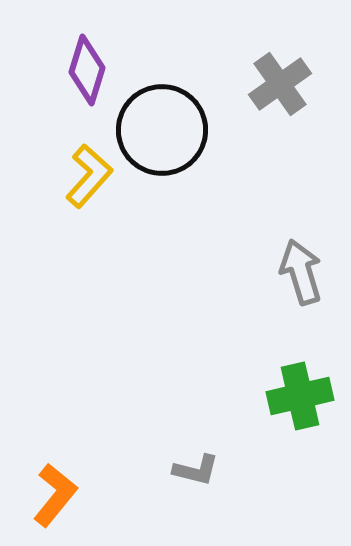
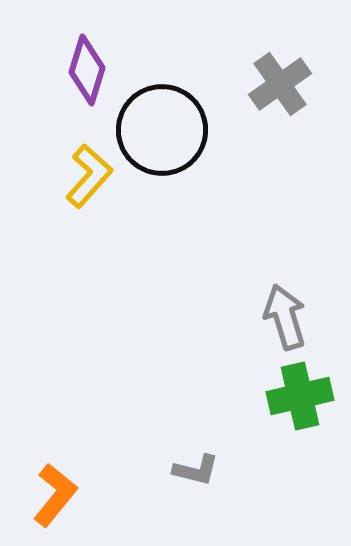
gray arrow: moved 16 px left, 45 px down
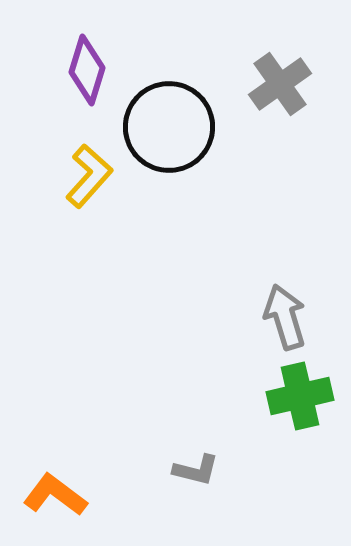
black circle: moved 7 px right, 3 px up
orange L-shape: rotated 92 degrees counterclockwise
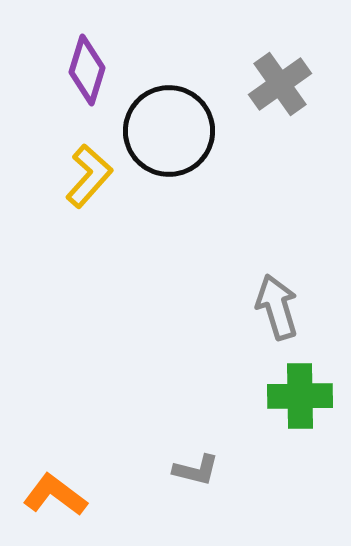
black circle: moved 4 px down
gray arrow: moved 8 px left, 10 px up
green cross: rotated 12 degrees clockwise
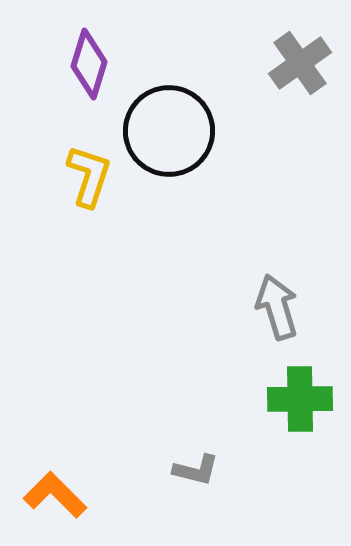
purple diamond: moved 2 px right, 6 px up
gray cross: moved 20 px right, 21 px up
yellow L-shape: rotated 24 degrees counterclockwise
green cross: moved 3 px down
orange L-shape: rotated 8 degrees clockwise
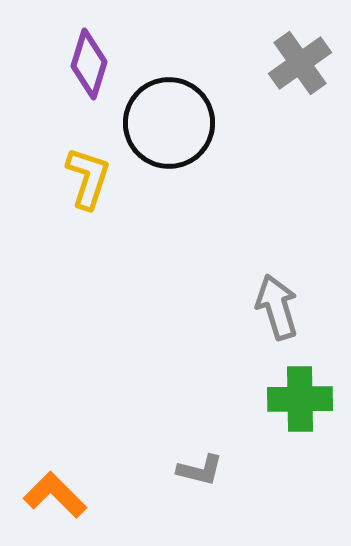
black circle: moved 8 px up
yellow L-shape: moved 1 px left, 2 px down
gray L-shape: moved 4 px right
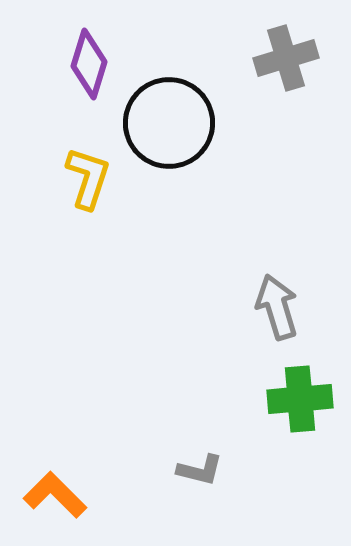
gray cross: moved 14 px left, 5 px up; rotated 18 degrees clockwise
green cross: rotated 4 degrees counterclockwise
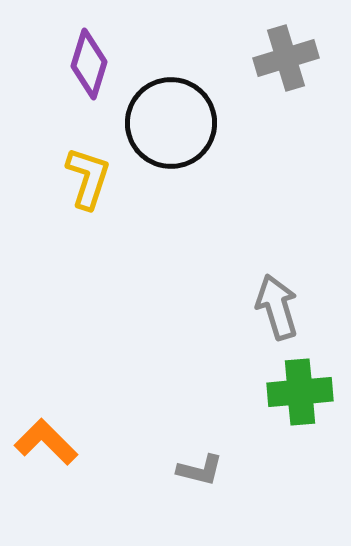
black circle: moved 2 px right
green cross: moved 7 px up
orange L-shape: moved 9 px left, 53 px up
